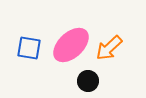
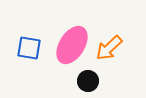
pink ellipse: moved 1 px right; rotated 15 degrees counterclockwise
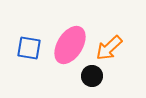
pink ellipse: moved 2 px left
black circle: moved 4 px right, 5 px up
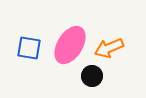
orange arrow: rotated 20 degrees clockwise
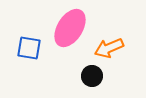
pink ellipse: moved 17 px up
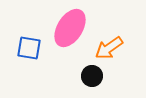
orange arrow: rotated 12 degrees counterclockwise
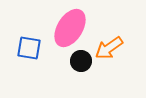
black circle: moved 11 px left, 15 px up
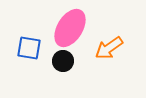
black circle: moved 18 px left
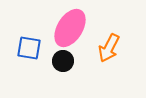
orange arrow: rotated 28 degrees counterclockwise
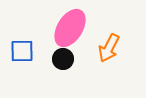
blue square: moved 7 px left, 3 px down; rotated 10 degrees counterclockwise
black circle: moved 2 px up
